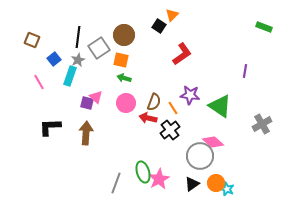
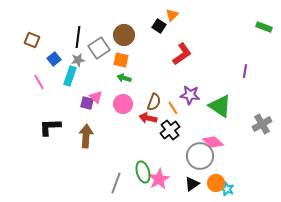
gray star: rotated 16 degrees clockwise
pink circle: moved 3 px left, 1 px down
brown arrow: moved 3 px down
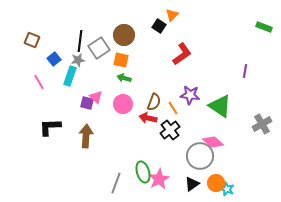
black line: moved 2 px right, 4 px down
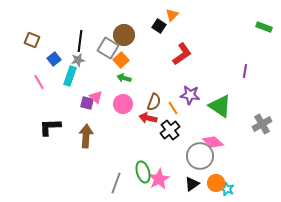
gray square: moved 9 px right; rotated 25 degrees counterclockwise
orange square: rotated 35 degrees clockwise
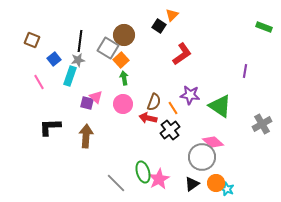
green arrow: rotated 64 degrees clockwise
gray circle: moved 2 px right, 1 px down
gray line: rotated 65 degrees counterclockwise
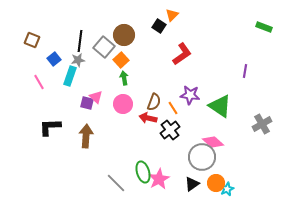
gray square: moved 4 px left, 1 px up; rotated 10 degrees clockwise
cyan star: rotated 24 degrees clockwise
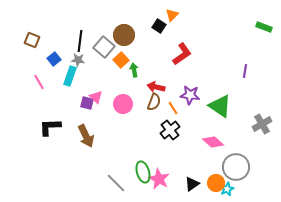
gray star: rotated 16 degrees clockwise
green arrow: moved 10 px right, 8 px up
red arrow: moved 8 px right, 31 px up
brown arrow: rotated 150 degrees clockwise
gray circle: moved 34 px right, 10 px down
pink star: rotated 15 degrees counterclockwise
